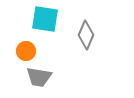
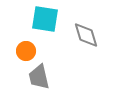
gray diamond: rotated 40 degrees counterclockwise
gray trapezoid: rotated 68 degrees clockwise
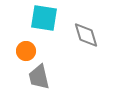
cyan square: moved 1 px left, 1 px up
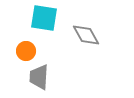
gray diamond: rotated 12 degrees counterclockwise
gray trapezoid: rotated 16 degrees clockwise
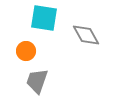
gray trapezoid: moved 2 px left, 4 px down; rotated 16 degrees clockwise
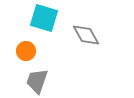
cyan square: rotated 8 degrees clockwise
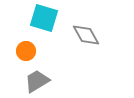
gray trapezoid: rotated 40 degrees clockwise
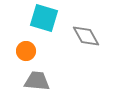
gray diamond: moved 1 px down
gray trapezoid: rotated 36 degrees clockwise
